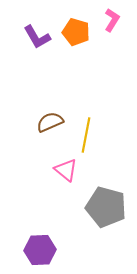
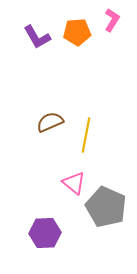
orange pentagon: moved 1 px right; rotated 20 degrees counterclockwise
pink triangle: moved 8 px right, 13 px down
gray pentagon: rotated 9 degrees clockwise
purple hexagon: moved 5 px right, 17 px up
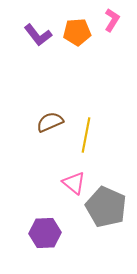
purple L-shape: moved 1 px right, 2 px up; rotated 8 degrees counterclockwise
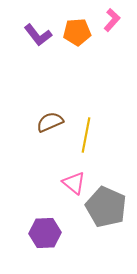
pink L-shape: rotated 10 degrees clockwise
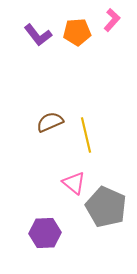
yellow line: rotated 24 degrees counterclockwise
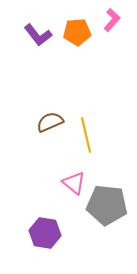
gray pentagon: moved 1 px right, 2 px up; rotated 18 degrees counterclockwise
purple hexagon: rotated 12 degrees clockwise
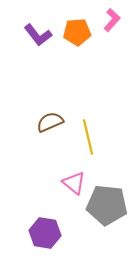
yellow line: moved 2 px right, 2 px down
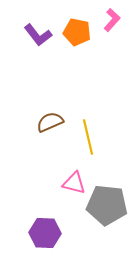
orange pentagon: rotated 16 degrees clockwise
pink triangle: rotated 25 degrees counterclockwise
purple hexagon: rotated 8 degrees counterclockwise
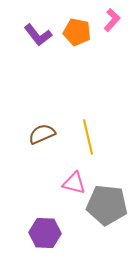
brown semicircle: moved 8 px left, 12 px down
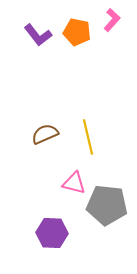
brown semicircle: moved 3 px right
purple hexagon: moved 7 px right
